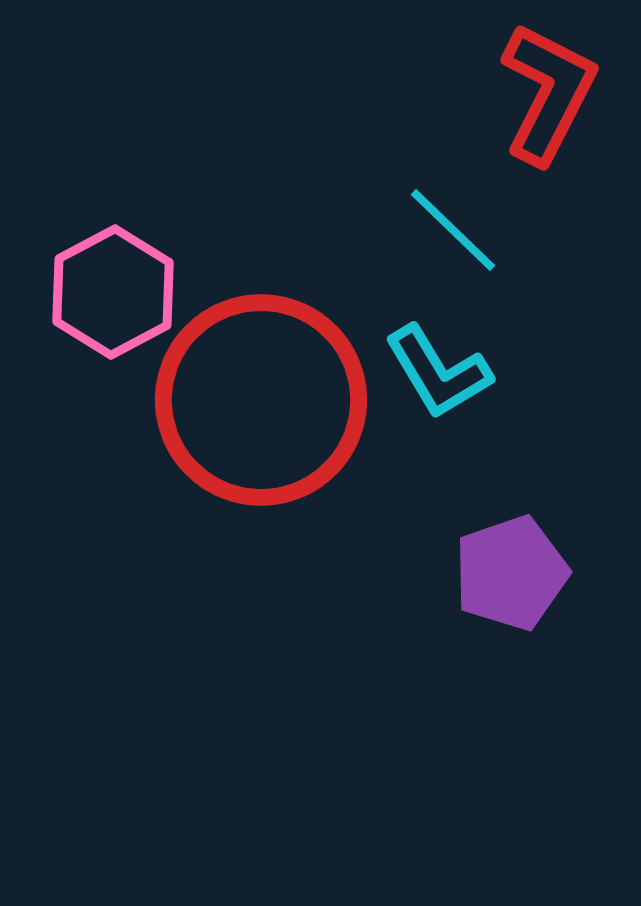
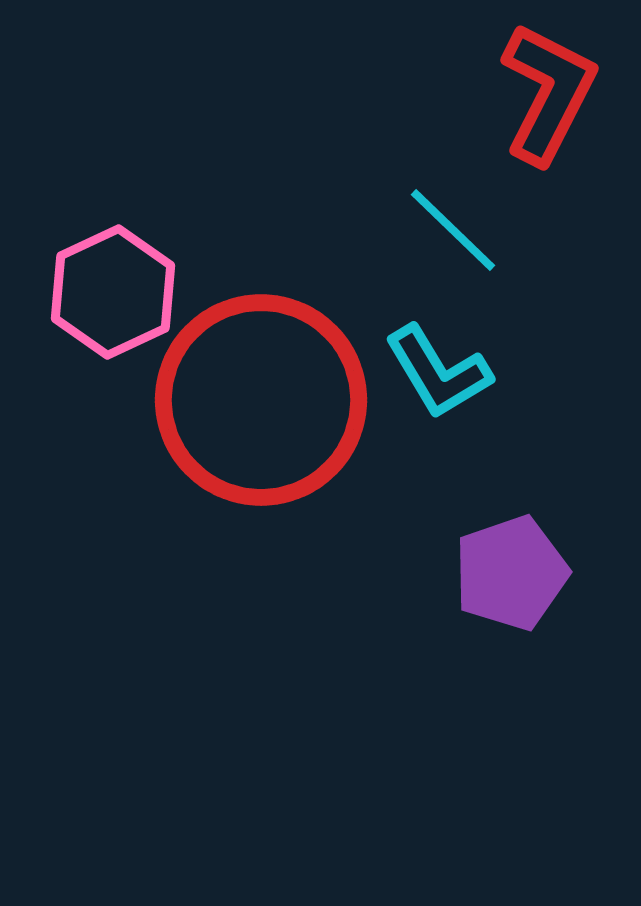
pink hexagon: rotated 3 degrees clockwise
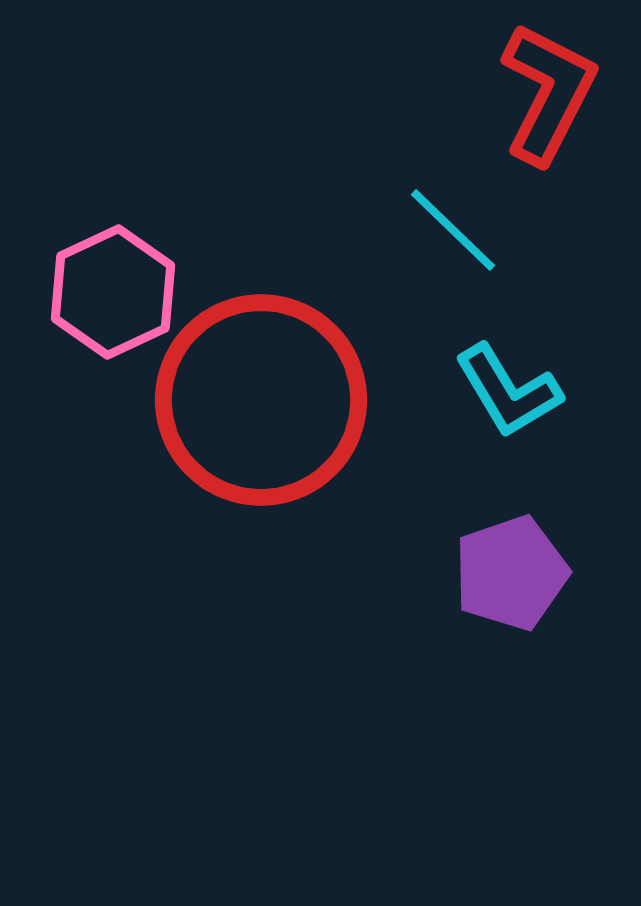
cyan L-shape: moved 70 px right, 19 px down
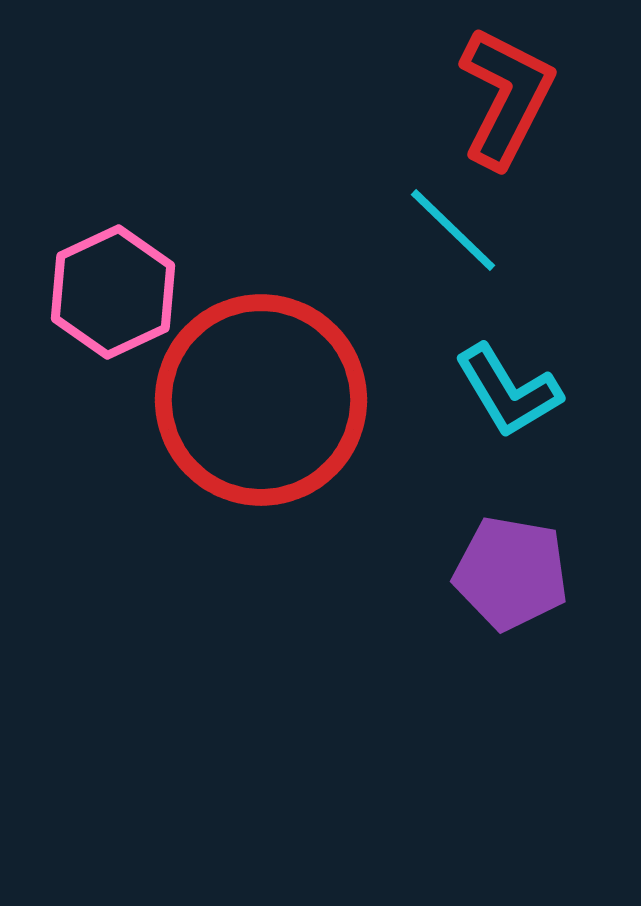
red L-shape: moved 42 px left, 4 px down
purple pentagon: rotated 29 degrees clockwise
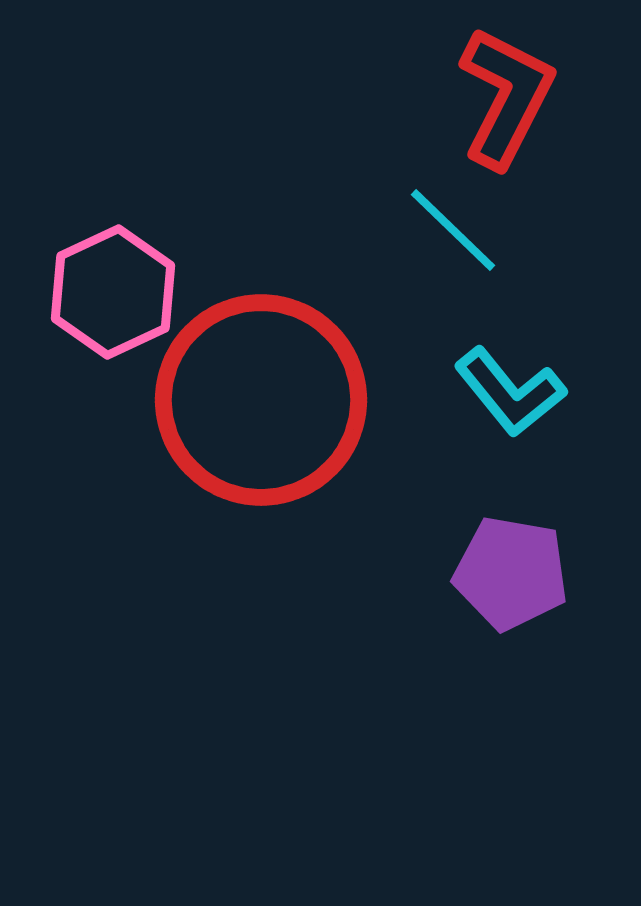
cyan L-shape: moved 2 px right, 1 px down; rotated 8 degrees counterclockwise
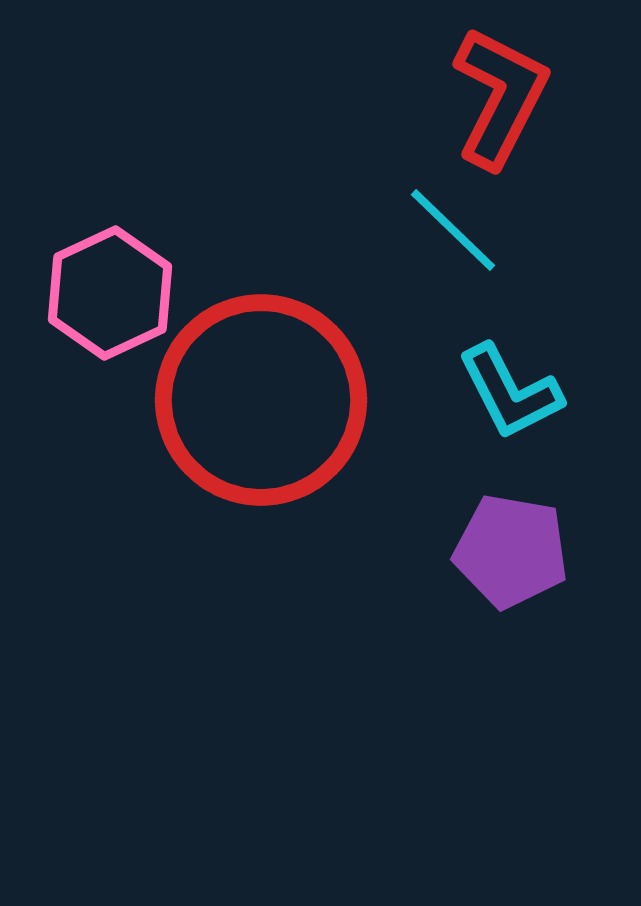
red L-shape: moved 6 px left
pink hexagon: moved 3 px left, 1 px down
cyan L-shape: rotated 12 degrees clockwise
purple pentagon: moved 22 px up
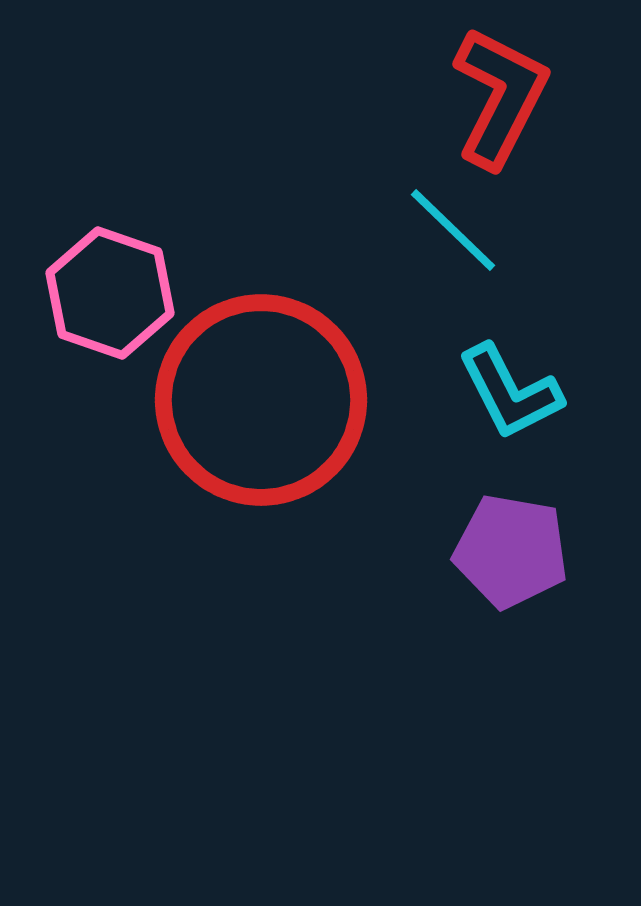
pink hexagon: rotated 16 degrees counterclockwise
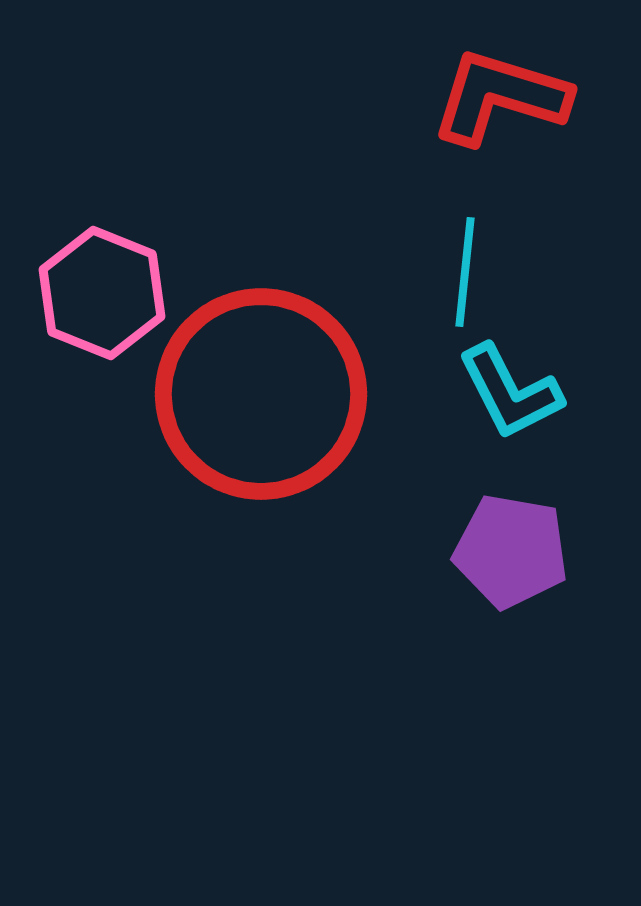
red L-shape: rotated 100 degrees counterclockwise
cyan line: moved 12 px right, 42 px down; rotated 52 degrees clockwise
pink hexagon: moved 8 px left; rotated 3 degrees clockwise
red circle: moved 6 px up
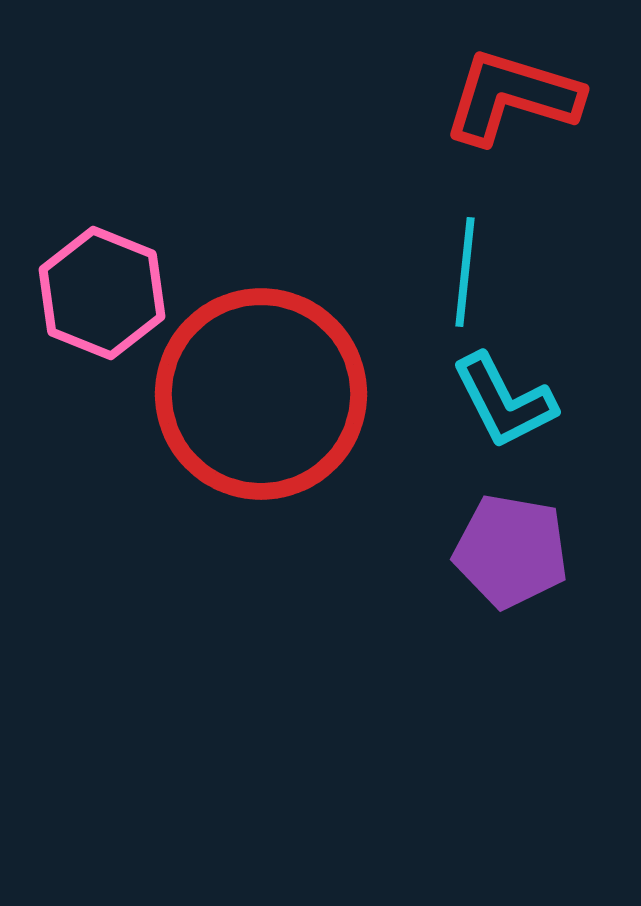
red L-shape: moved 12 px right
cyan L-shape: moved 6 px left, 9 px down
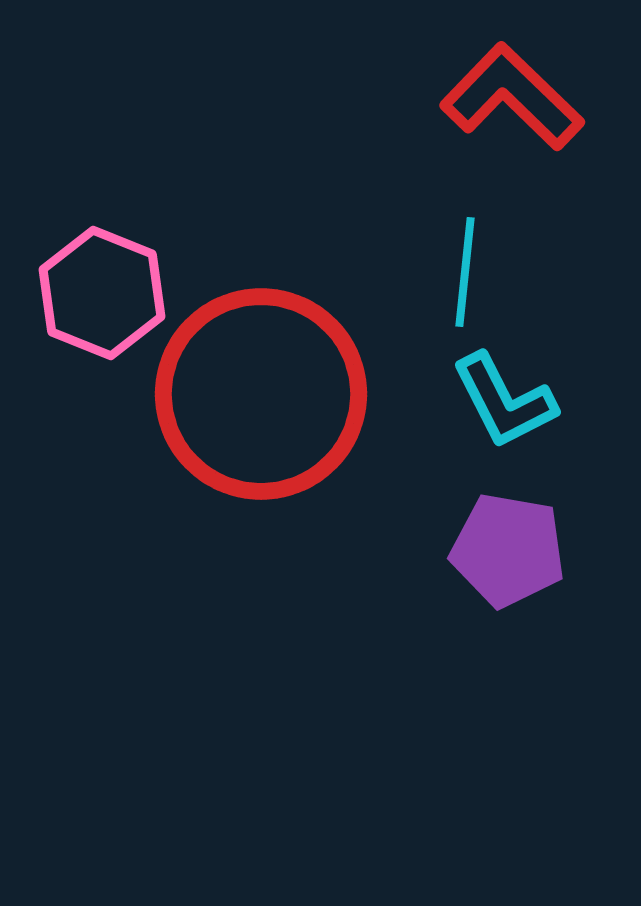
red L-shape: rotated 27 degrees clockwise
purple pentagon: moved 3 px left, 1 px up
